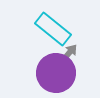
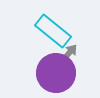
cyan rectangle: moved 2 px down
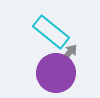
cyan rectangle: moved 2 px left, 1 px down
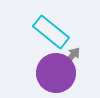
gray arrow: moved 3 px right, 3 px down
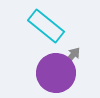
cyan rectangle: moved 5 px left, 6 px up
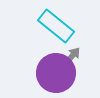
cyan rectangle: moved 10 px right
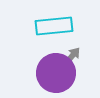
cyan rectangle: moved 2 px left; rotated 45 degrees counterclockwise
